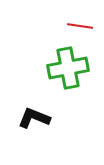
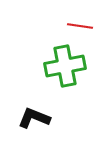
green cross: moved 3 px left, 2 px up
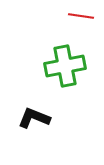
red line: moved 1 px right, 10 px up
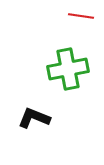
green cross: moved 3 px right, 3 px down
